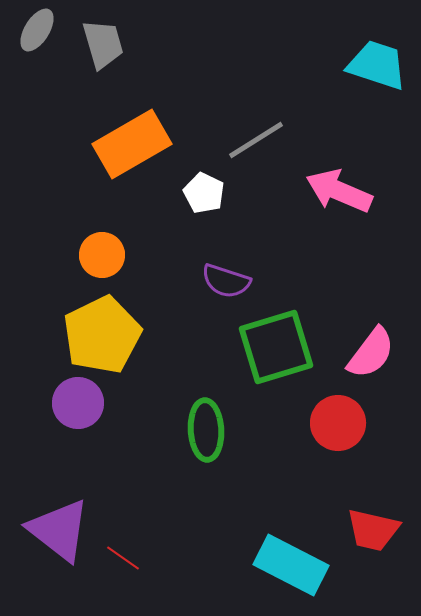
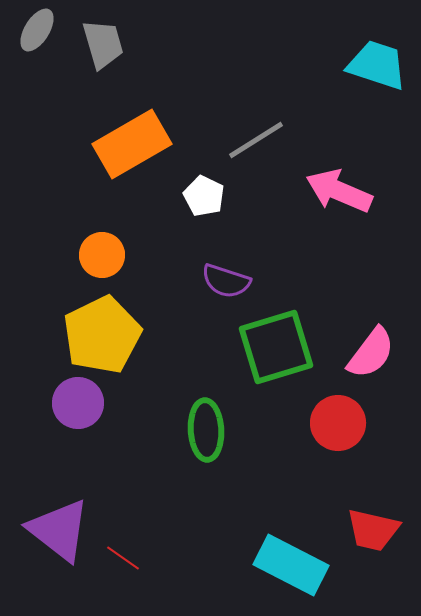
white pentagon: moved 3 px down
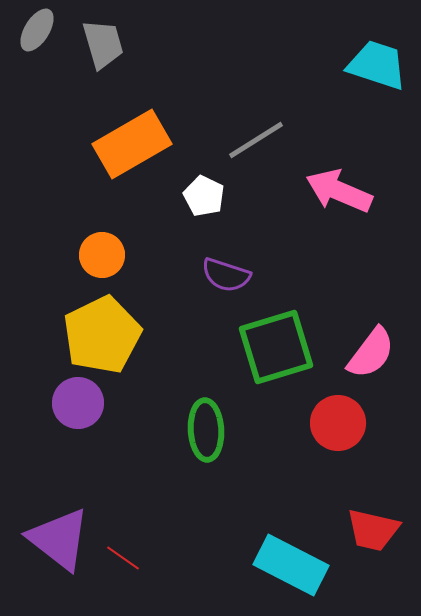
purple semicircle: moved 6 px up
purple triangle: moved 9 px down
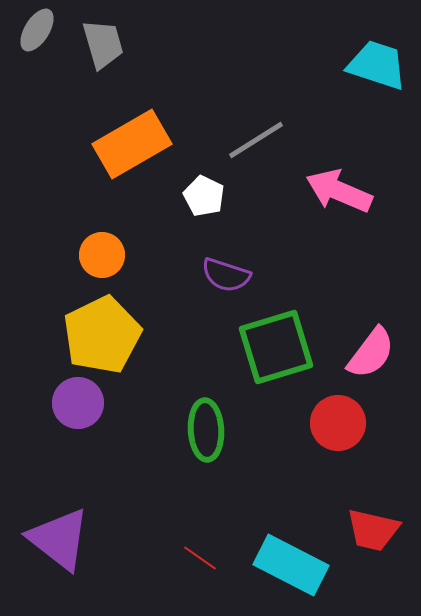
red line: moved 77 px right
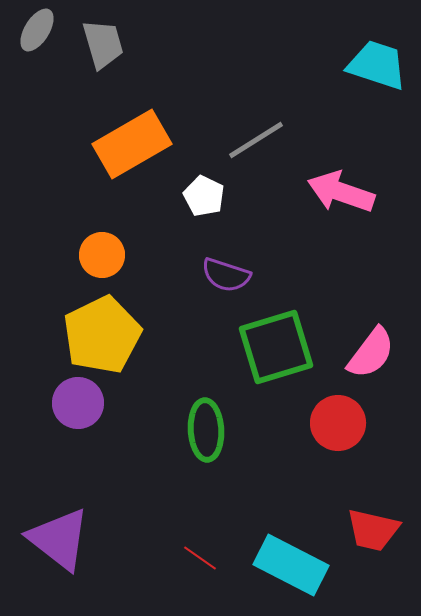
pink arrow: moved 2 px right, 1 px down; rotated 4 degrees counterclockwise
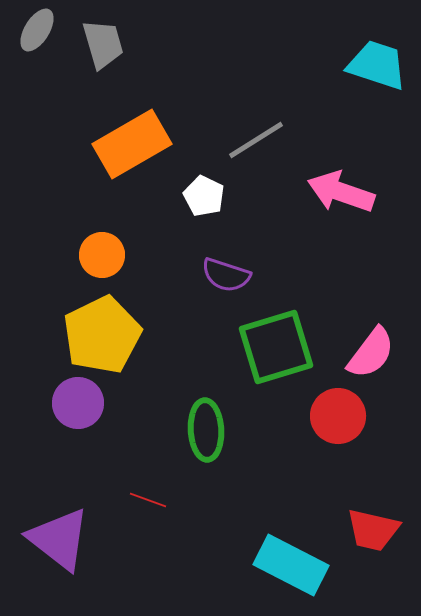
red circle: moved 7 px up
red line: moved 52 px left, 58 px up; rotated 15 degrees counterclockwise
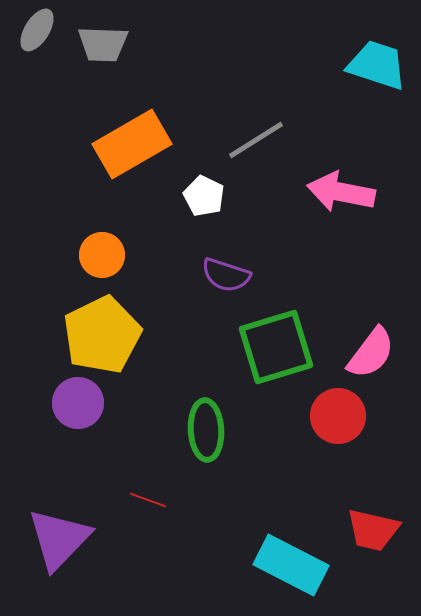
gray trapezoid: rotated 108 degrees clockwise
pink arrow: rotated 8 degrees counterclockwise
purple triangle: rotated 36 degrees clockwise
